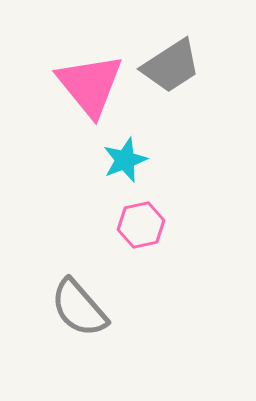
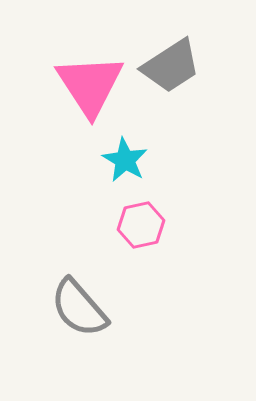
pink triangle: rotated 6 degrees clockwise
cyan star: rotated 21 degrees counterclockwise
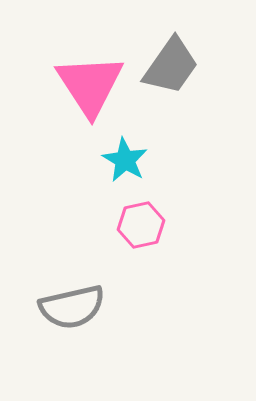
gray trapezoid: rotated 22 degrees counterclockwise
gray semicircle: moved 7 px left, 1 px up; rotated 62 degrees counterclockwise
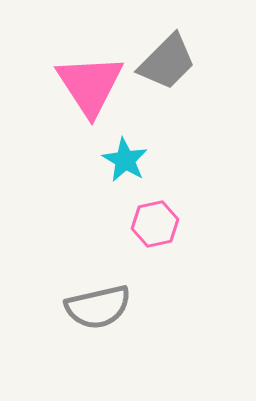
gray trapezoid: moved 4 px left, 4 px up; rotated 10 degrees clockwise
pink hexagon: moved 14 px right, 1 px up
gray semicircle: moved 26 px right
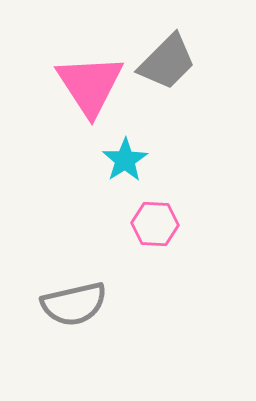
cyan star: rotated 9 degrees clockwise
pink hexagon: rotated 15 degrees clockwise
gray semicircle: moved 24 px left, 3 px up
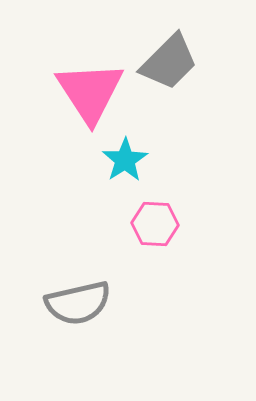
gray trapezoid: moved 2 px right
pink triangle: moved 7 px down
gray semicircle: moved 4 px right, 1 px up
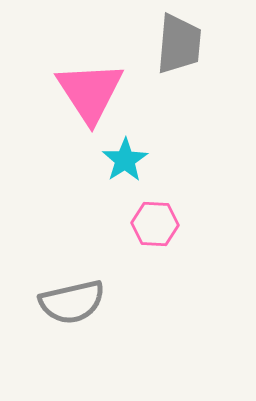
gray trapezoid: moved 10 px right, 18 px up; rotated 40 degrees counterclockwise
gray semicircle: moved 6 px left, 1 px up
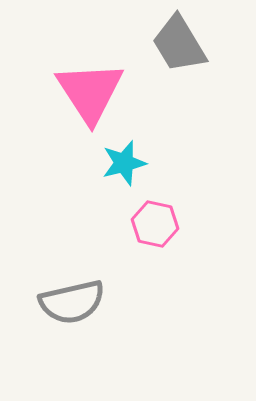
gray trapezoid: rotated 144 degrees clockwise
cyan star: moved 1 px left, 3 px down; rotated 18 degrees clockwise
pink hexagon: rotated 9 degrees clockwise
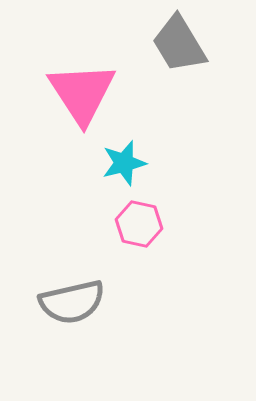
pink triangle: moved 8 px left, 1 px down
pink hexagon: moved 16 px left
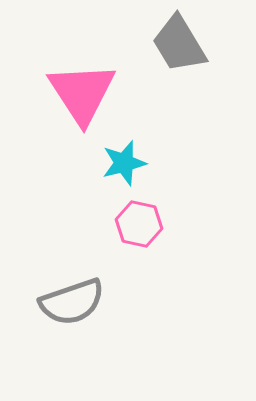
gray semicircle: rotated 6 degrees counterclockwise
